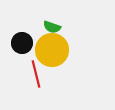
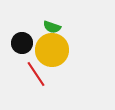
red line: rotated 20 degrees counterclockwise
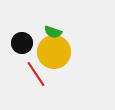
green semicircle: moved 1 px right, 5 px down
yellow circle: moved 2 px right, 2 px down
